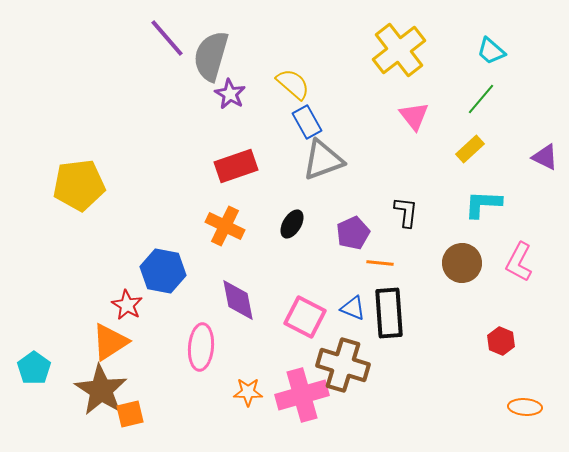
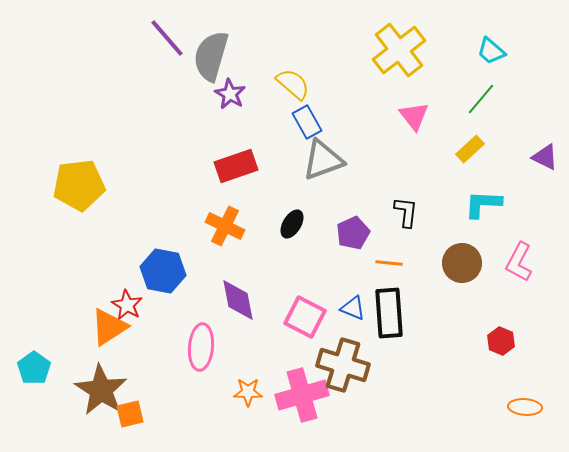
orange line: moved 9 px right
orange triangle: moved 1 px left, 15 px up
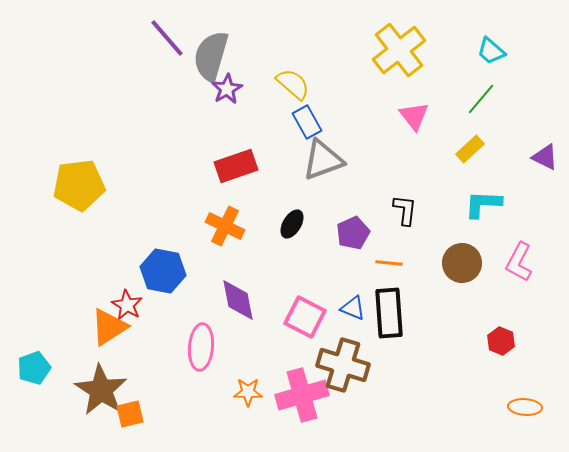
purple star: moved 3 px left, 5 px up; rotated 12 degrees clockwise
black L-shape: moved 1 px left, 2 px up
cyan pentagon: rotated 16 degrees clockwise
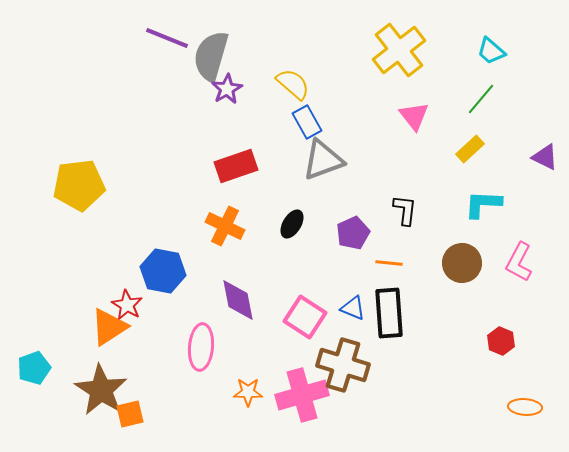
purple line: rotated 27 degrees counterclockwise
pink square: rotated 6 degrees clockwise
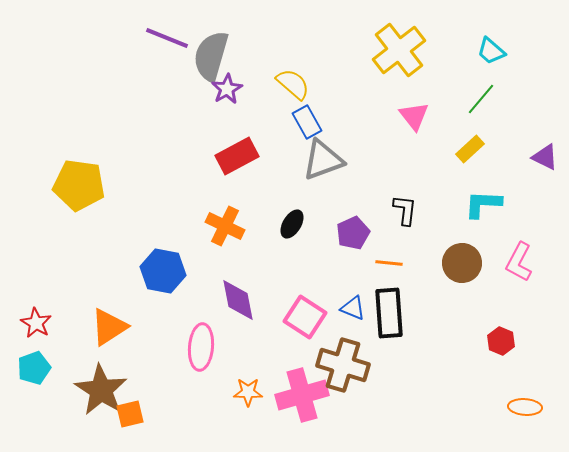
red rectangle: moved 1 px right, 10 px up; rotated 9 degrees counterclockwise
yellow pentagon: rotated 15 degrees clockwise
red star: moved 91 px left, 18 px down
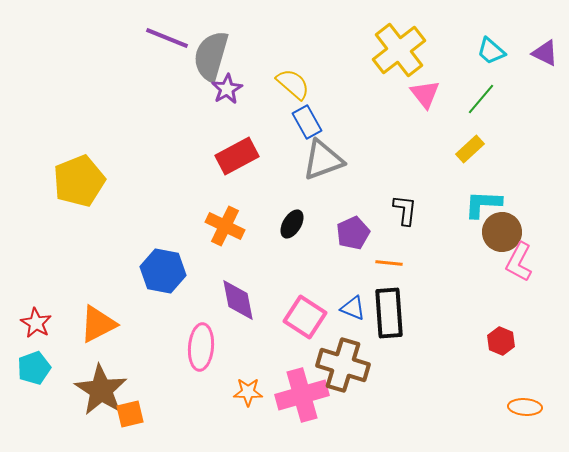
pink triangle: moved 11 px right, 22 px up
purple triangle: moved 104 px up
yellow pentagon: moved 4 px up; rotated 30 degrees counterclockwise
brown circle: moved 40 px right, 31 px up
orange triangle: moved 11 px left, 3 px up; rotated 6 degrees clockwise
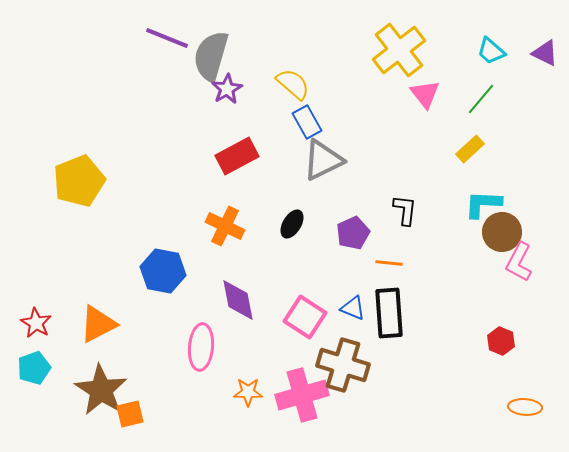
gray triangle: rotated 6 degrees counterclockwise
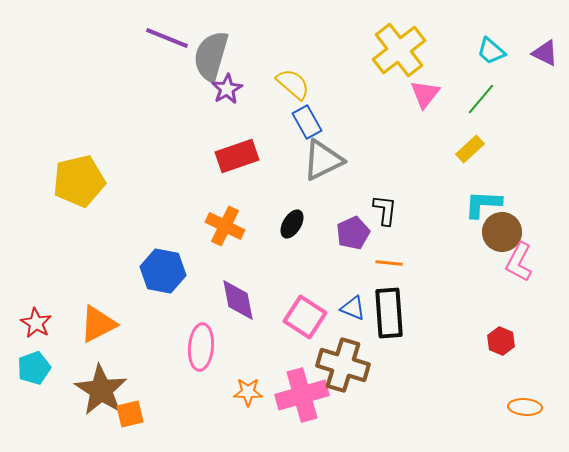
pink triangle: rotated 16 degrees clockwise
red rectangle: rotated 9 degrees clockwise
yellow pentagon: rotated 9 degrees clockwise
black L-shape: moved 20 px left
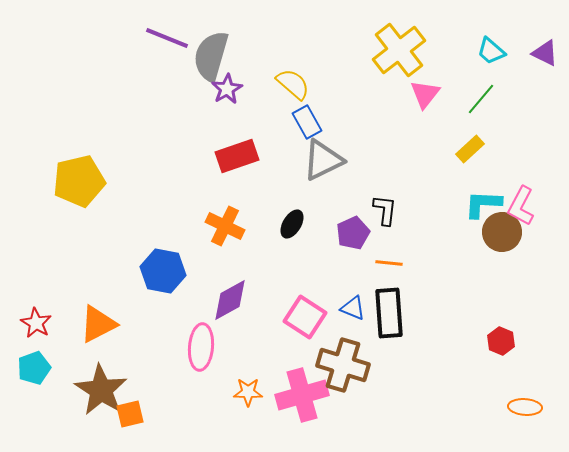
pink L-shape: moved 2 px right, 56 px up
purple diamond: moved 8 px left; rotated 72 degrees clockwise
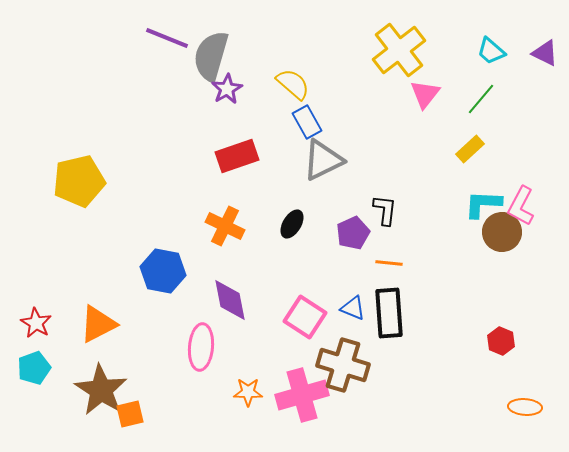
purple diamond: rotated 72 degrees counterclockwise
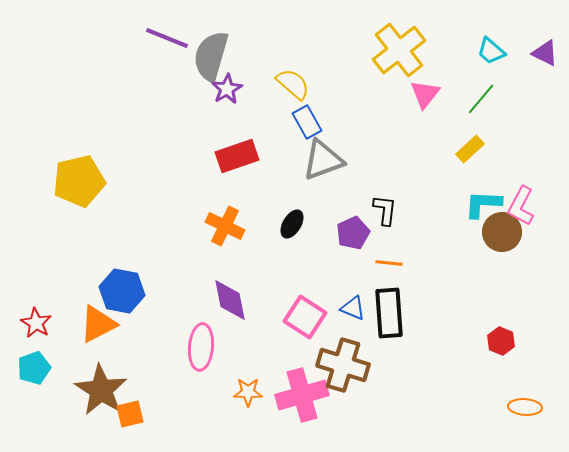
gray triangle: rotated 6 degrees clockwise
blue hexagon: moved 41 px left, 20 px down
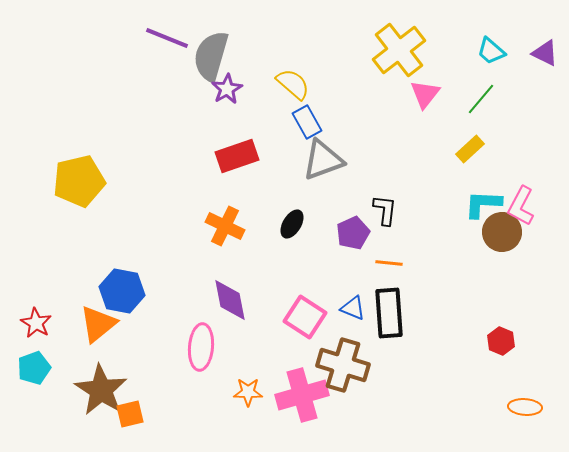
orange triangle: rotated 12 degrees counterclockwise
